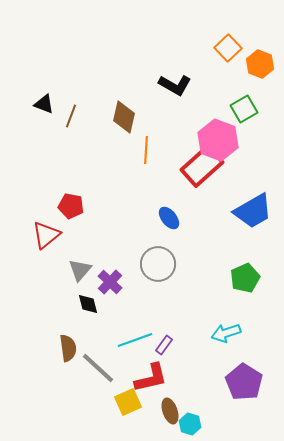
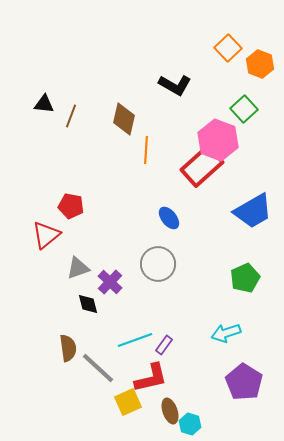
black triangle: rotated 15 degrees counterclockwise
green square: rotated 12 degrees counterclockwise
brown diamond: moved 2 px down
gray triangle: moved 2 px left, 2 px up; rotated 30 degrees clockwise
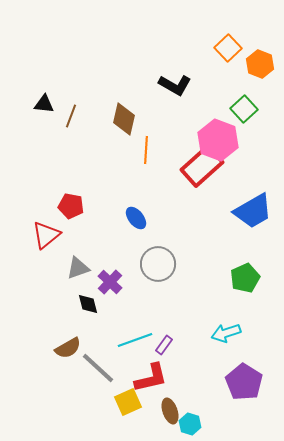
blue ellipse: moved 33 px left
brown semicircle: rotated 68 degrees clockwise
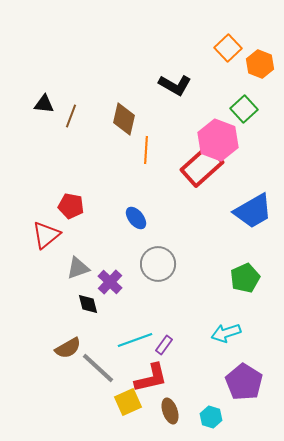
cyan hexagon: moved 21 px right, 7 px up
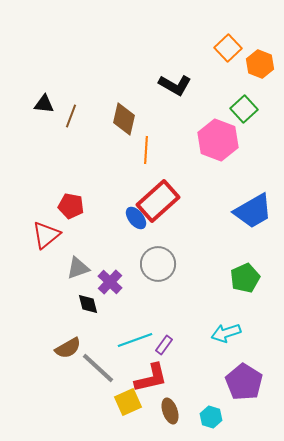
red rectangle: moved 44 px left, 35 px down
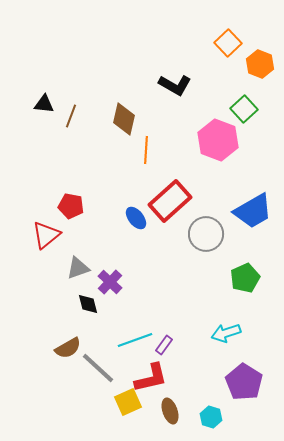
orange square: moved 5 px up
red rectangle: moved 12 px right
gray circle: moved 48 px right, 30 px up
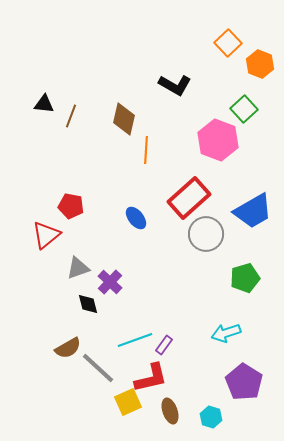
red rectangle: moved 19 px right, 3 px up
green pentagon: rotated 8 degrees clockwise
